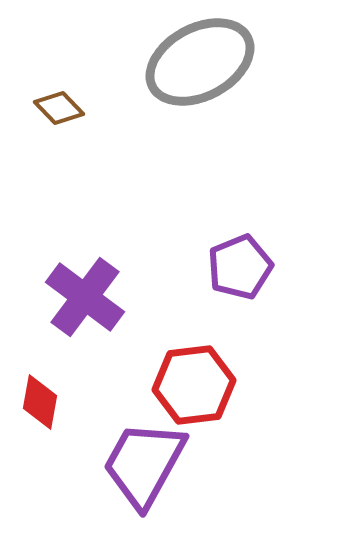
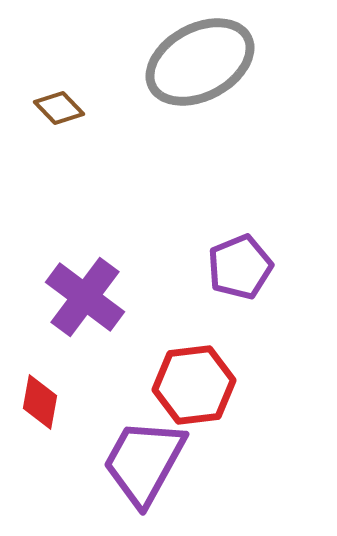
purple trapezoid: moved 2 px up
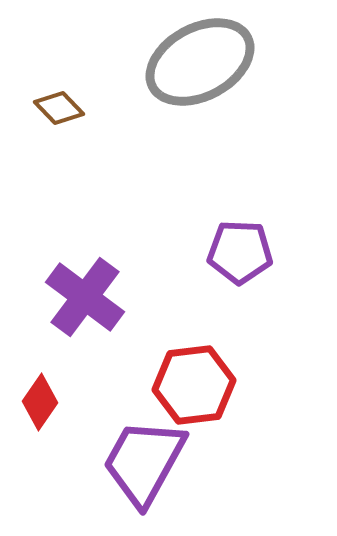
purple pentagon: moved 15 px up; rotated 24 degrees clockwise
red diamond: rotated 24 degrees clockwise
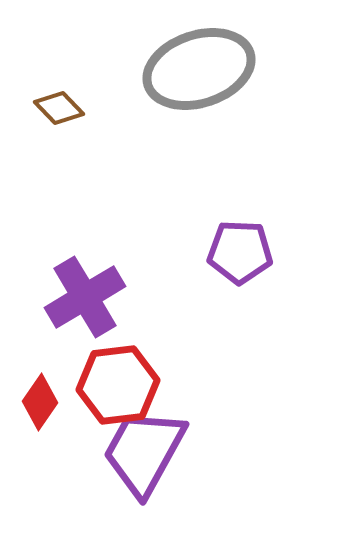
gray ellipse: moved 1 px left, 7 px down; rotated 10 degrees clockwise
purple cross: rotated 22 degrees clockwise
red hexagon: moved 76 px left
purple trapezoid: moved 10 px up
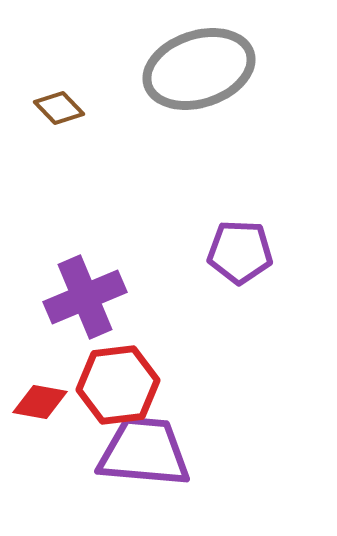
purple cross: rotated 8 degrees clockwise
red diamond: rotated 66 degrees clockwise
purple trapezoid: rotated 66 degrees clockwise
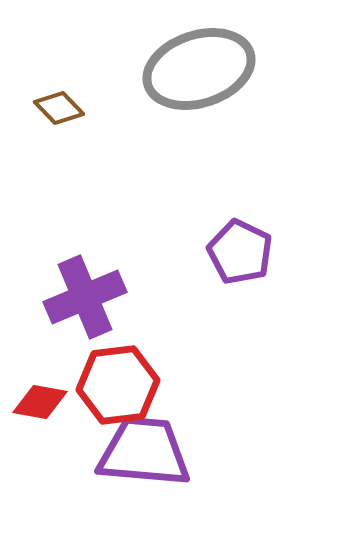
purple pentagon: rotated 24 degrees clockwise
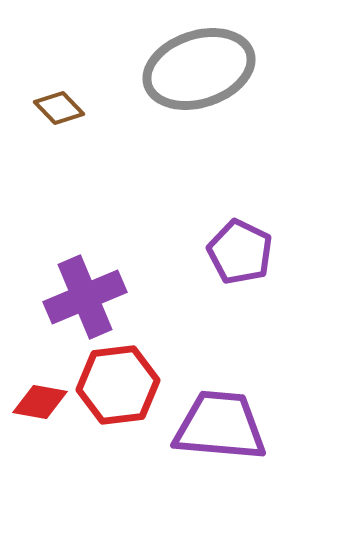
purple trapezoid: moved 76 px right, 26 px up
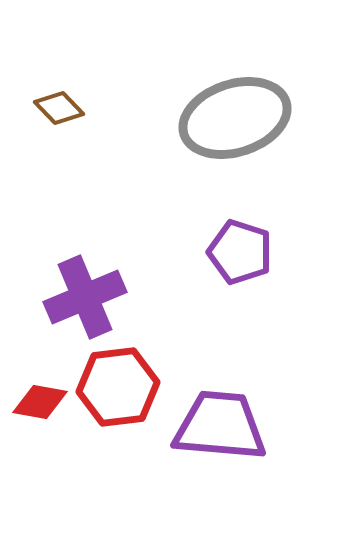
gray ellipse: moved 36 px right, 49 px down
purple pentagon: rotated 8 degrees counterclockwise
red hexagon: moved 2 px down
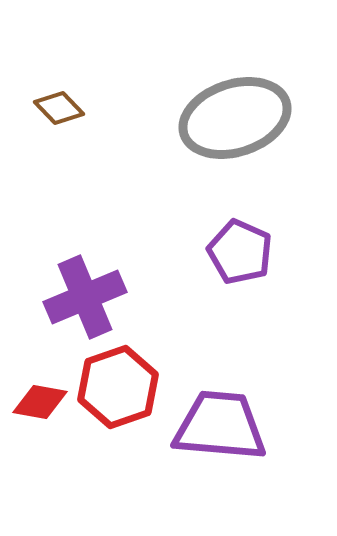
purple pentagon: rotated 6 degrees clockwise
red hexagon: rotated 12 degrees counterclockwise
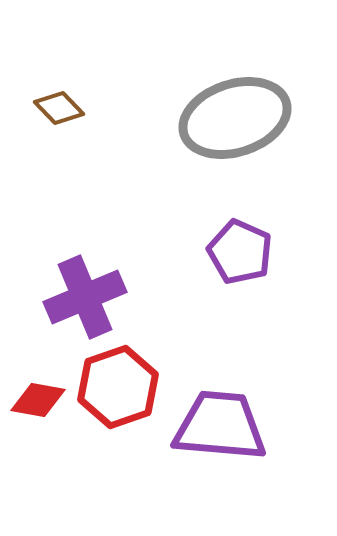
red diamond: moved 2 px left, 2 px up
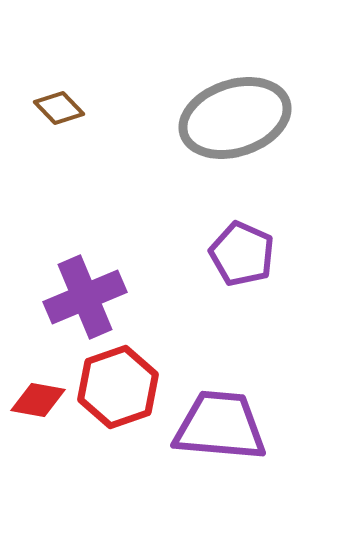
purple pentagon: moved 2 px right, 2 px down
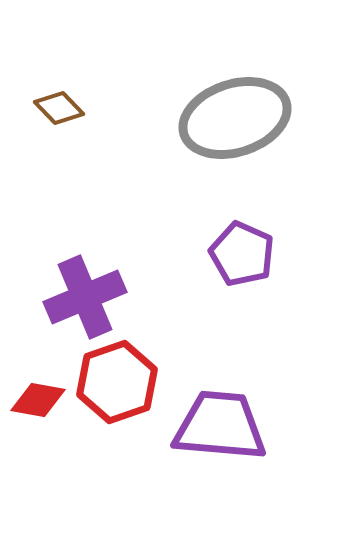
red hexagon: moved 1 px left, 5 px up
